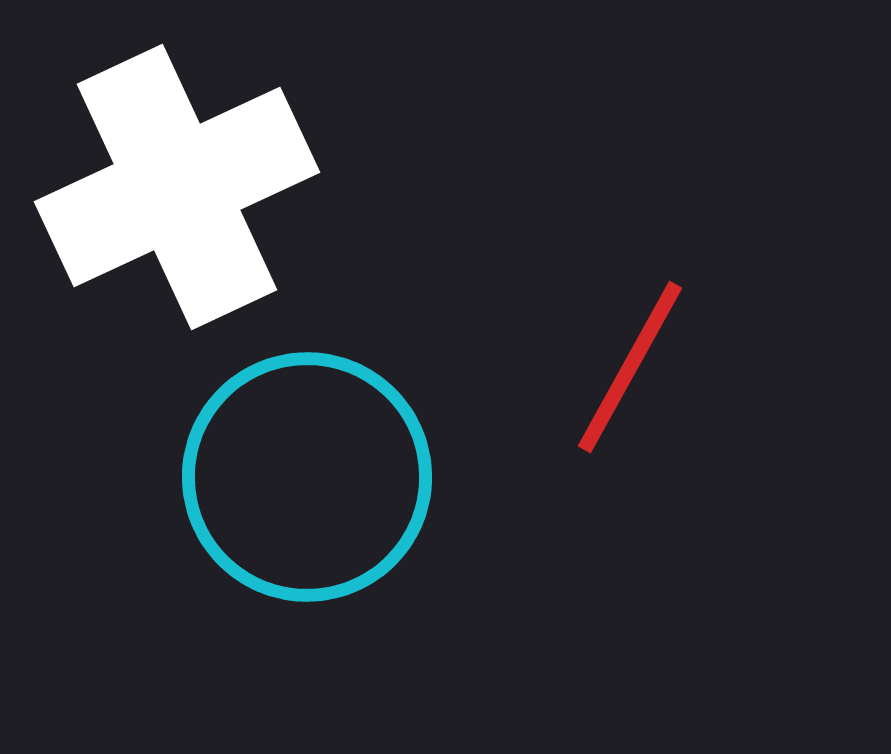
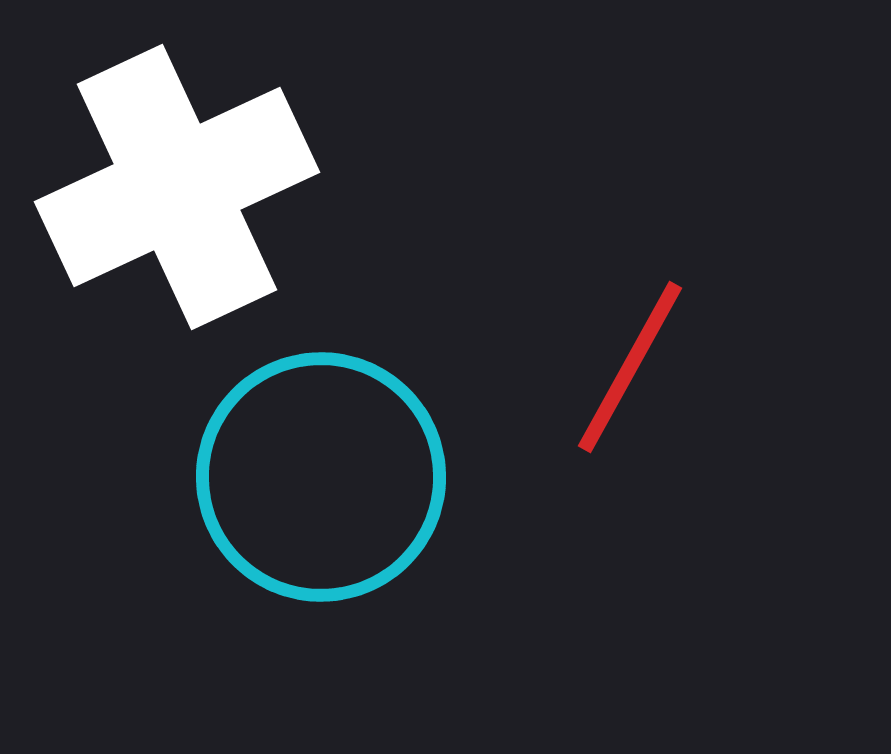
cyan circle: moved 14 px right
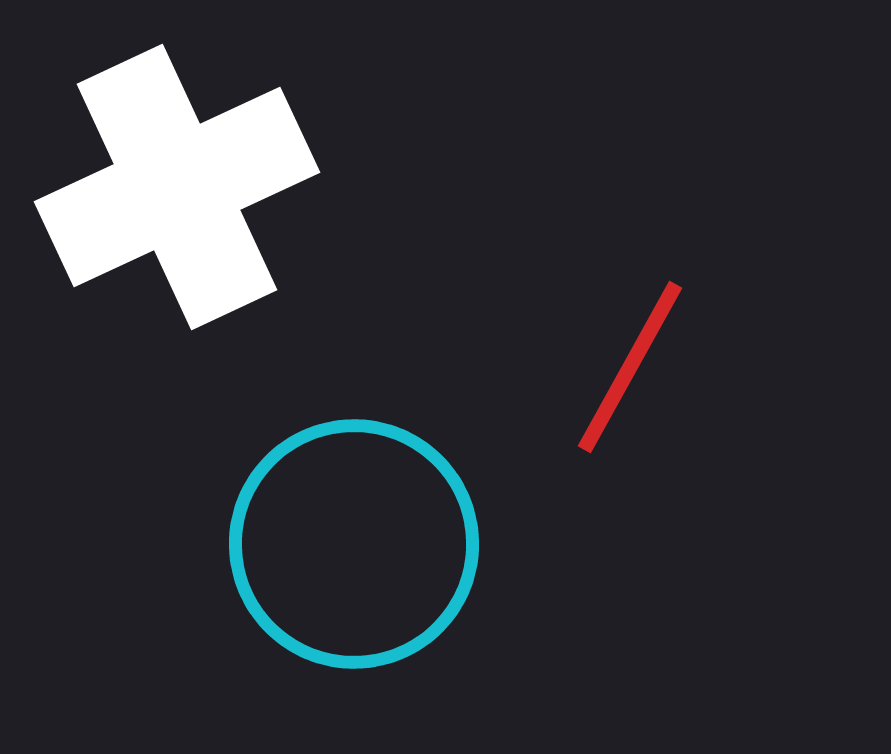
cyan circle: moved 33 px right, 67 px down
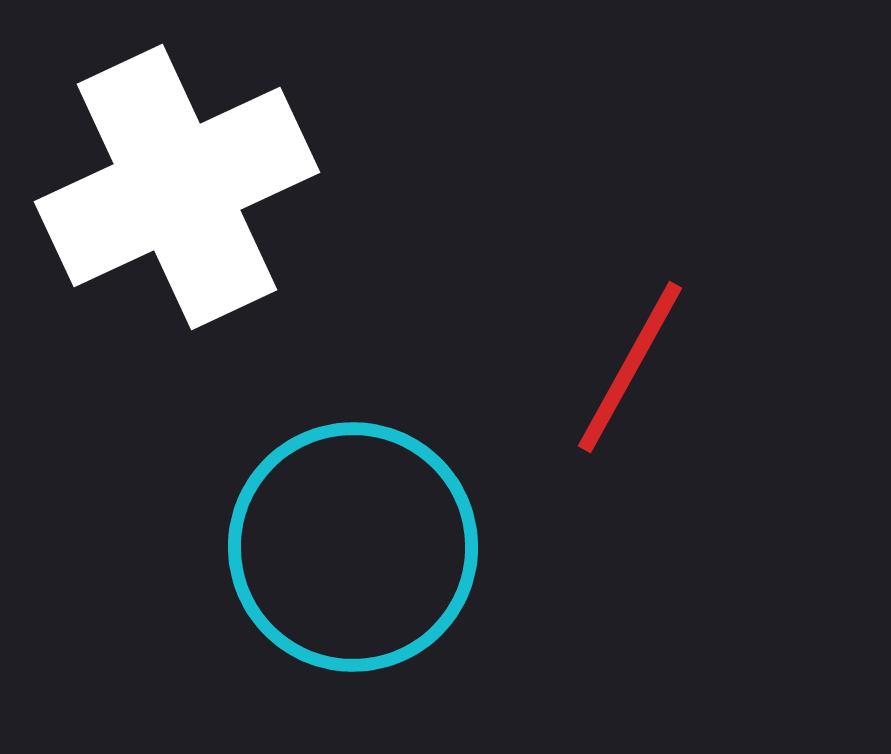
cyan circle: moved 1 px left, 3 px down
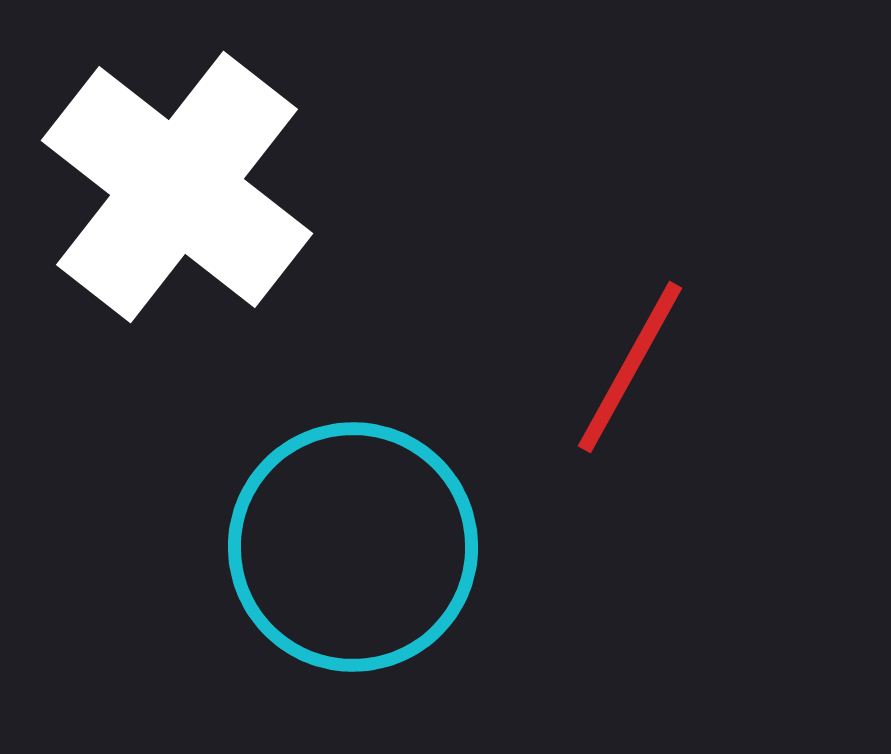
white cross: rotated 27 degrees counterclockwise
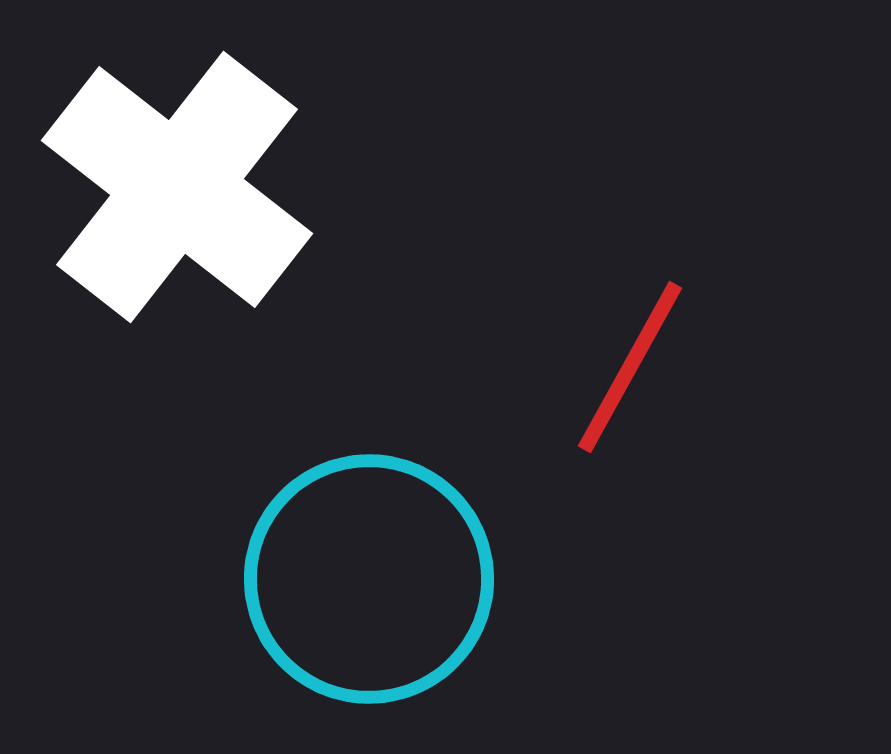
cyan circle: moved 16 px right, 32 px down
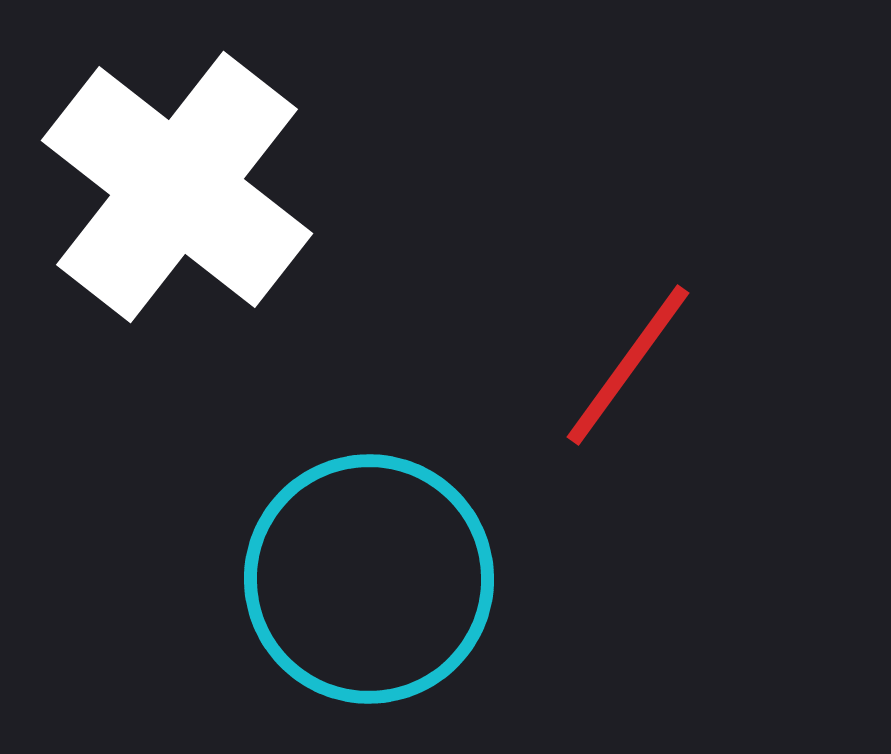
red line: moved 2 px left, 2 px up; rotated 7 degrees clockwise
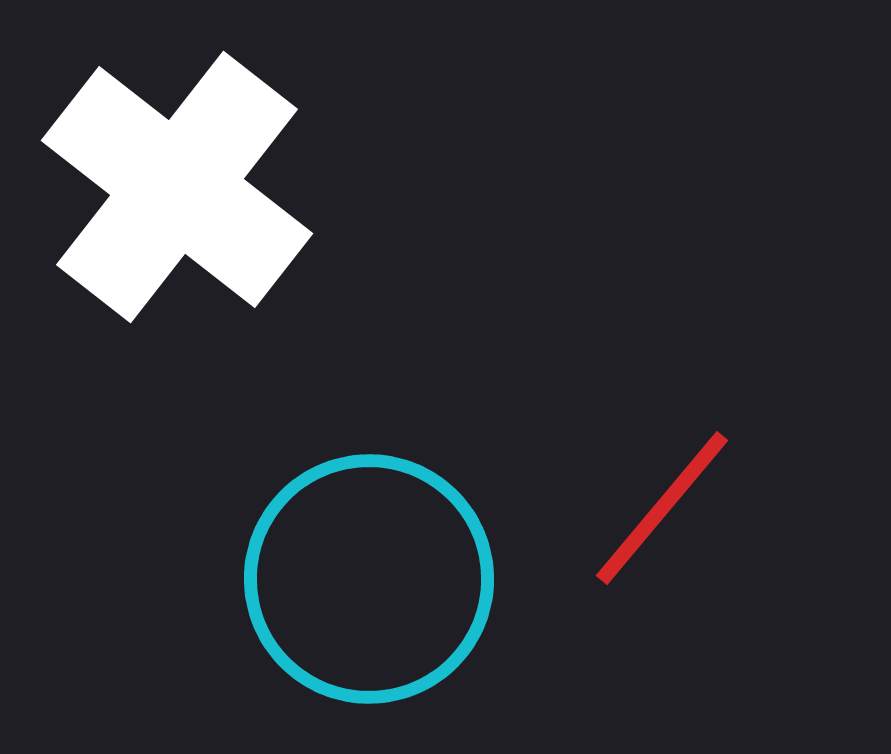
red line: moved 34 px right, 143 px down; rotated 4 degrees clockwise
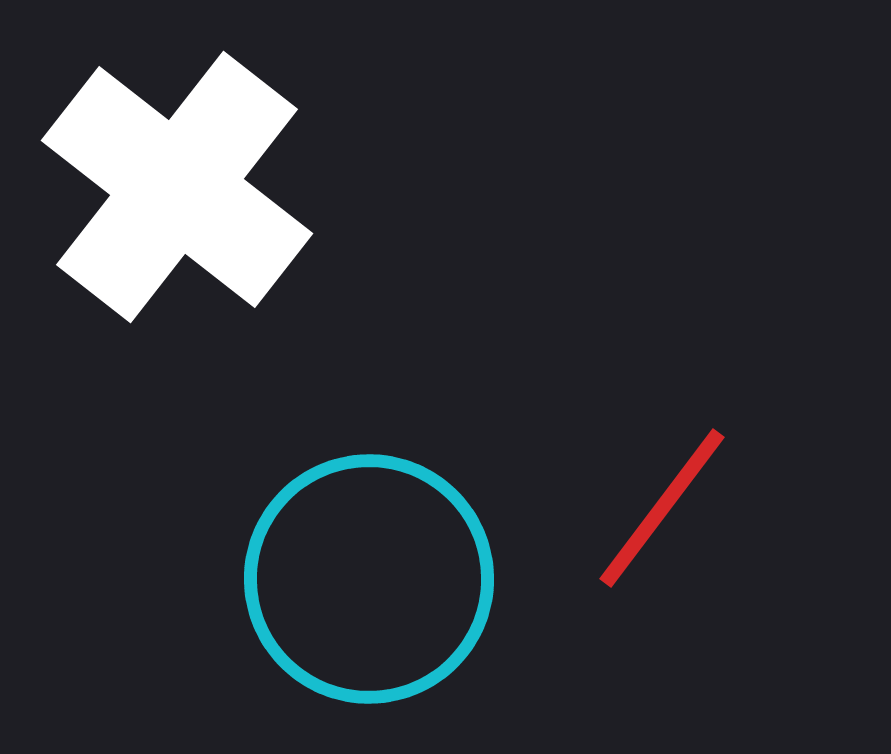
red line: rotated 3 degrees counterclockwise
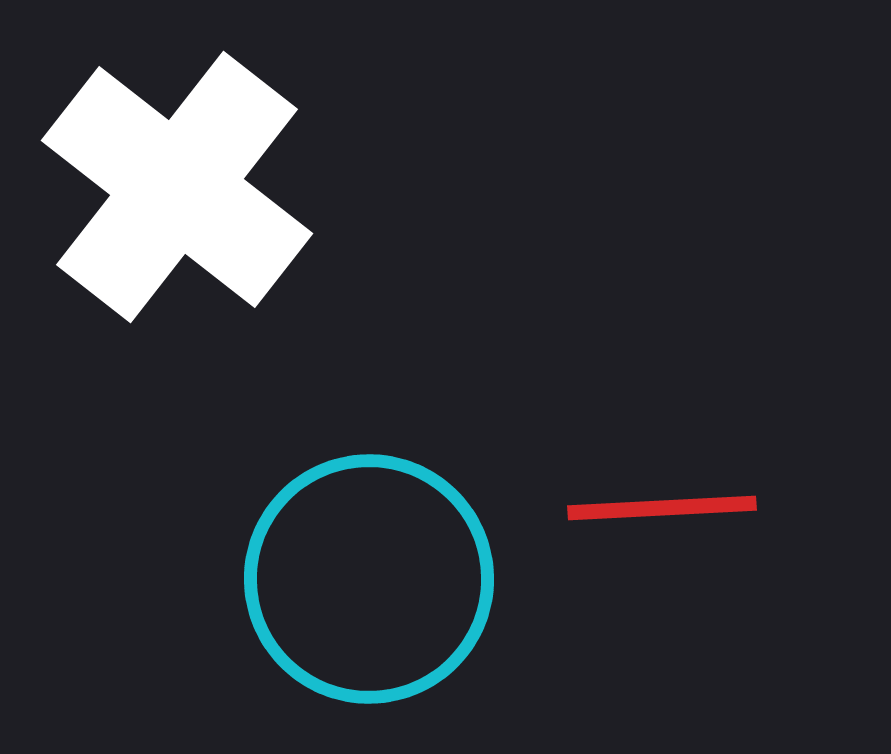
red line: rotated 50 degrees clockwise
